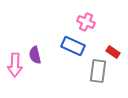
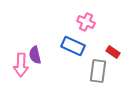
pink arrow: moved 6 px right
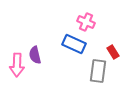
blue rectangle: moved 1 px right, 2 px up
red rectangle: rotated 24 degrees clockwise
pink arrow: moved 4 px left
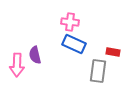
pink cross: moved 16 px left; rotated 18 degrees counterclockwise
red rectangle: rotated 48 degrees counterclockwise
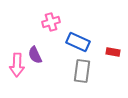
pink cross: moved 19 px left; rotated 24 degrees counterclockwise
blue rectangle: moved 4 px right, 2 px up
purple semicircle: rotated 12 degrees counterclockwise
gray rectangle: moved 16 px left
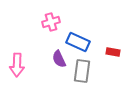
purple semicircle: moved 24 px right, 4 px down
